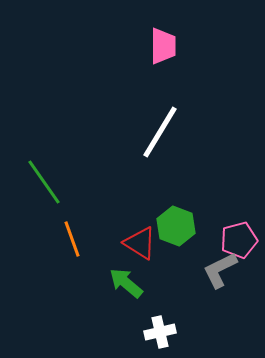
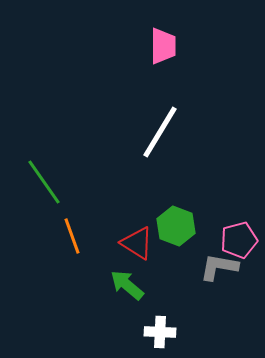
orange line: moved 3 px up
red triangle: moved 3 px left
gray L-shape: moved 1 px left, 3 px up; rotated 36 degrees clockwise
green arrow: moved 1 px right, 2 px down
white cross: rotated 16 degrees clockwise
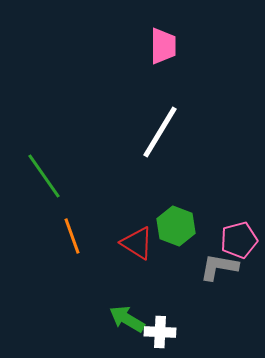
green line: moved 6 px up
green arrow: moved 34 px down; rotated 9 degrees counterclockwise
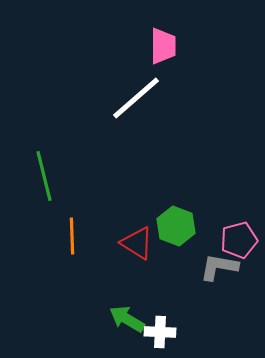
white line: moved 24 px left, 34 px up; rotated 18 degrees clockwise
green line: rotated 21 degrees clockwise
orange line: rotated 18 degrees clockwise
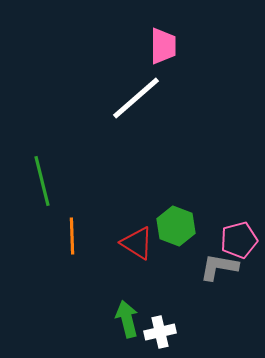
green line: moved 2 px left, 5 px down
green arrow: rotated 45 degrees clockwise
white cross: rotated 16 degrees counterclockwise
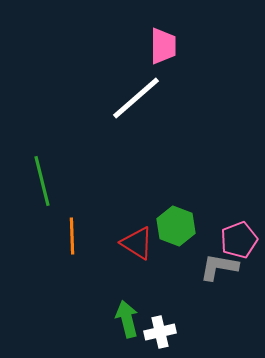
pink pentagon: rotated 6 degrees counterclockwise
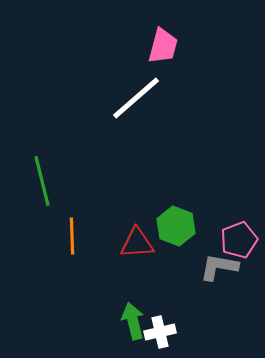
pink trapezoid: rotated 15 degrees clockwise
red triangle: rotated 36 degrees counterclockwise
green arrow: moved 6 px right, 2 px down
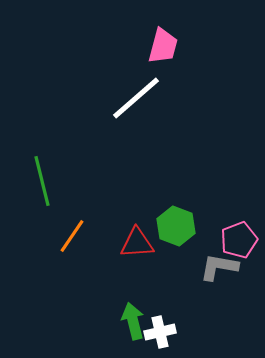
orange line: rotated 36 degrees clockwise
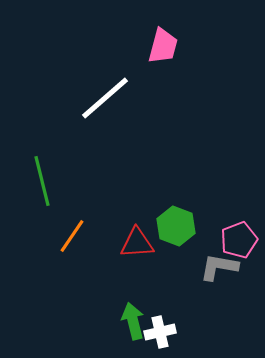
white line: moved 31 px left
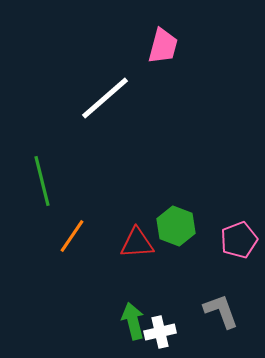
gray L-shape: moved 2 px right, 44 px down; rotated 60 degrees clockwise
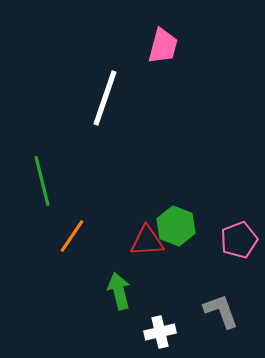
white line: rotated 30 degrees counterclockwise
red triangle: moved 10 px right, 2 px up
green arrow: moved 14 px left, 30 px up
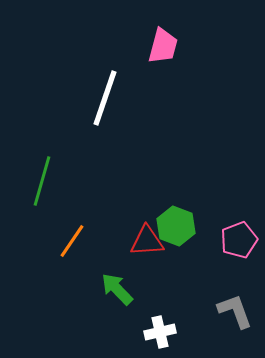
green line: rotated 30 degrees clockwise
orange line: moved 5 px down
green arrow: moved 2 px left, 2 px up; rotated 30 degrees counterclockwise
gray L-shape: moved 14 px right
